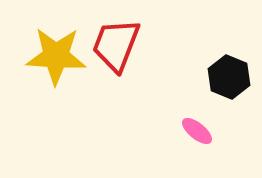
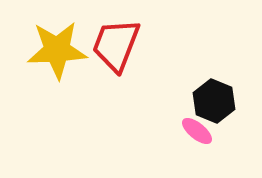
yellow star: moved 1 px right, 6 px up; rotated 6 degrees counterclockwise
black hexagon: moved 15 px left, 24 px down
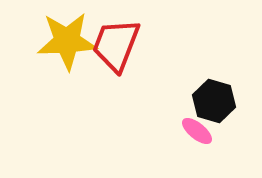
yellow star: moved 10 px right, 9 px up
black hexagon: rotated 6 degrees counterclockwise
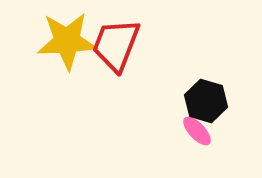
black hexagon: moved 8 px left
pink ellipse: rotated 8 degrees clockwise
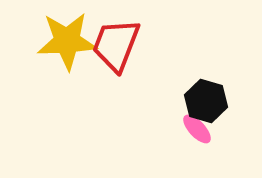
pink ellipse: moved 2 px up
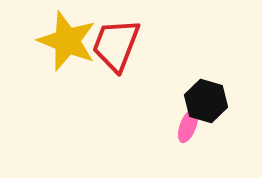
yellow star: rotated 24 degrees clockwise
pink ellipse: moved 9 px left, 3 px up; rotated 64 degrees clockwise
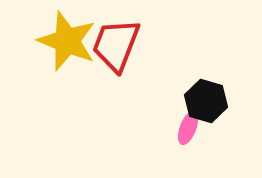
pink ellipse: moved 2 px down
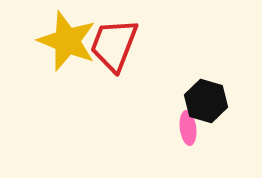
red trapezoid: moved 2 px left
pink ellipse: rotated 28 degrees counterclockwise
